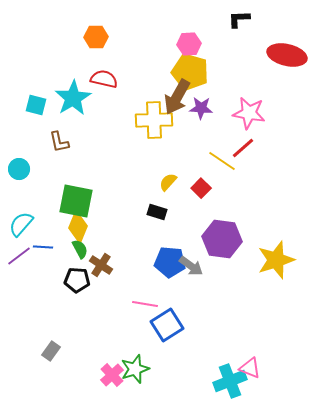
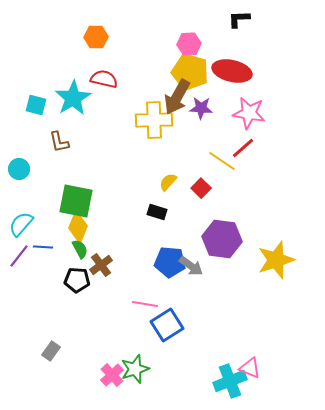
red ellipse: moved 55 px left, 16 px down
purple line: rotated 15 degrees counterclockwise
brown cross: rotated 20 degrees clockwise
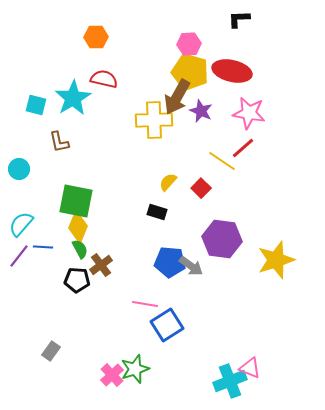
purple star: moved 3 px down; rotated 20 degrees clockwise
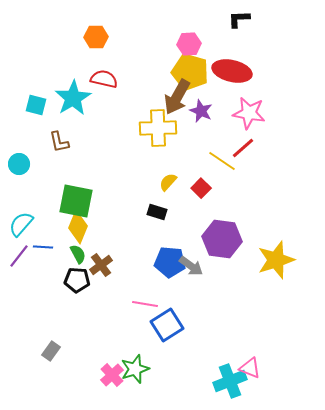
yellow cross: moved 4 px right, 8 px down
cyan circle: moved 5 px up
green semicircle: moved 2 px left, 5 px down
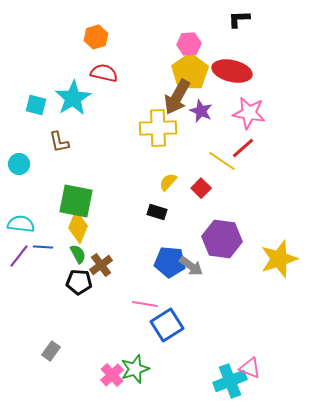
orange hexagon: rotated 15 degrees counterclockwise
yellow pentagon: rotated 21 degrees clockwise
red semicircle: moved 6 px up
cyan semicircle: rotated 56 degrees clockwise
yellow star: moved 3 px right, 1 px up
black pentagon: moved 2 px right, 2 px down
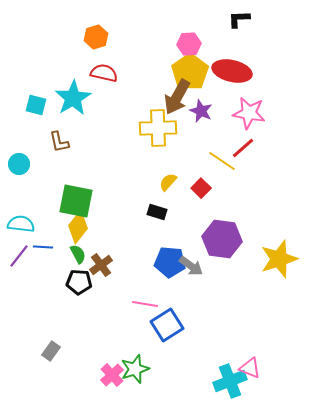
yellow diamond: rotated 16 degrees clockwise
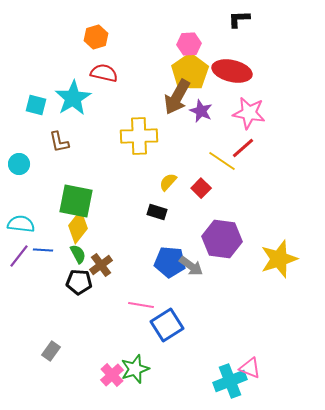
yellow cross: moved 19 px left, 8 px down
blue line: moved 3 px down
pink line: moved 4 px left, 1 px down
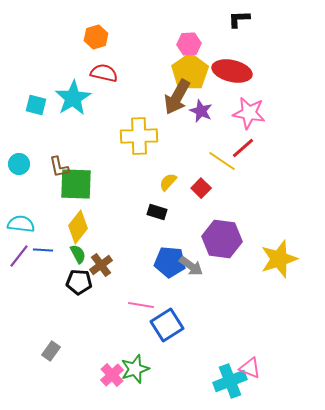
brown L-shape: moved 25 px down
green square: moved 17 px up; rotated 9 degrees counterclockwise
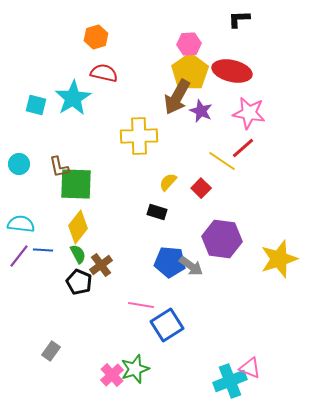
black pentagon: rotated 20 degrees clockwise
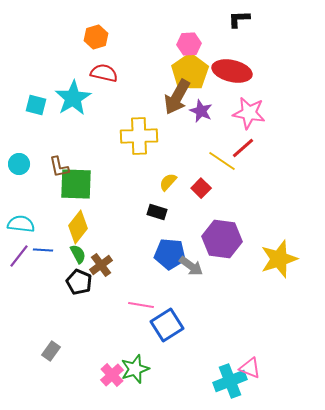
blue pentagon: moved 8 px up
